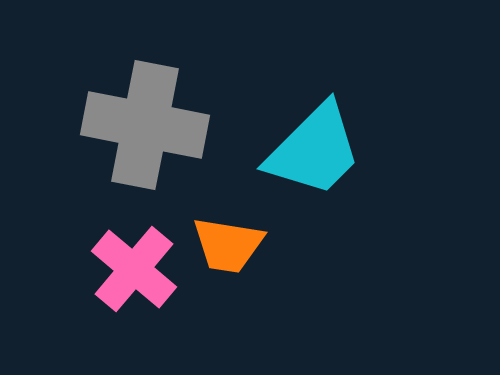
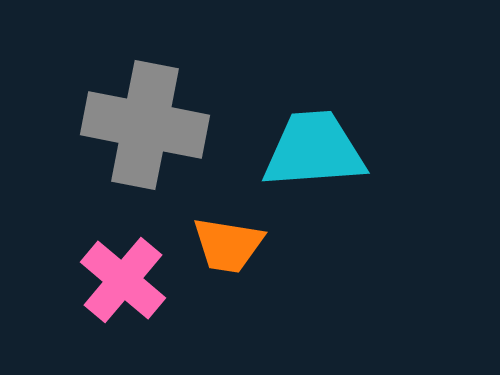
cyan trapezoid: rotated 139 degrees counterclockwise
pink cross: moved 11 px left, 11 px down
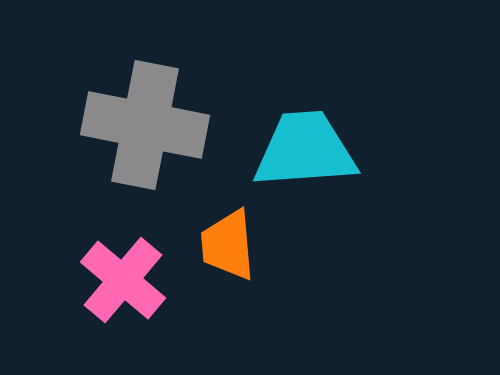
cyan trapezoid: moved 9 px left
orange trapezoid: rotated 76 degrees clockwise
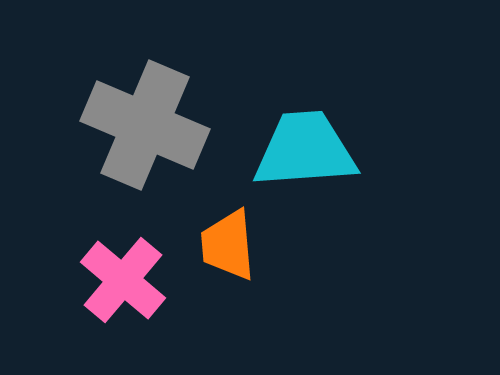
gray cross: rotated 12 degrees clockwise
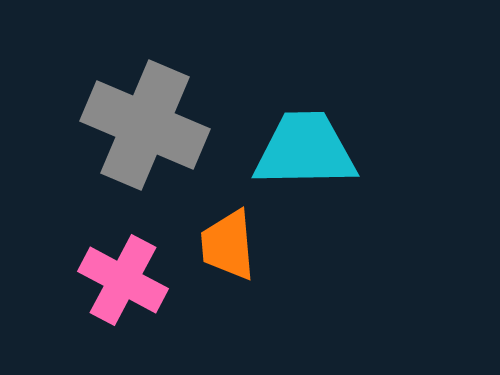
cyan trapezoid: rotated 3 degrees clockwise
pink cross: rotated 12 degrees counterclockwise
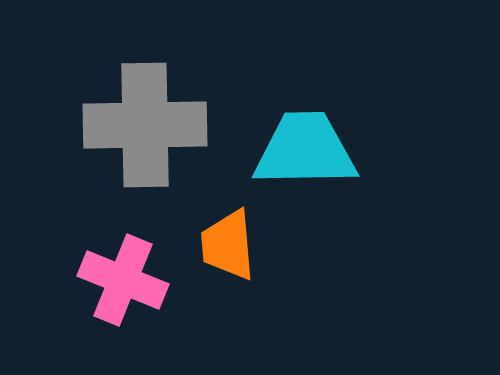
gray cross: rotated 24 degrees counterclockwise
pink cross: rotated 6 degrees counterclockwise
